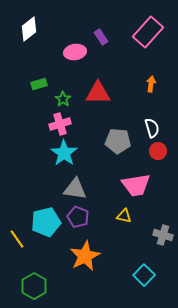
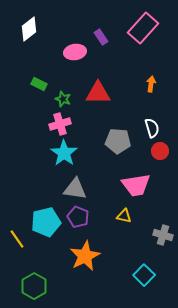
pink rectangle: moved 5 px left, 4 px up
green rectangle: rotated 42 degrees clockwise
green star: rotated 14 degrees counterclockwise
red circle: moved 2 px right
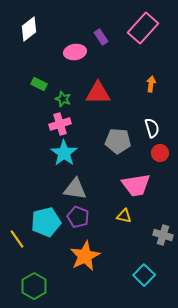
red circle: moved 2 px down
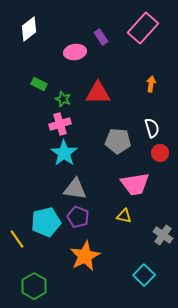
pink trapezoid: moved 1 px left, 1 px up
gray cross: rotated 18 degrees clockwise
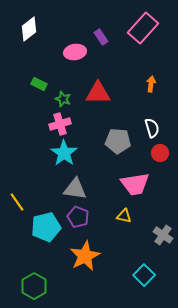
cyan pentagon: moved 5 px down
yellow line: moved 37 px up
